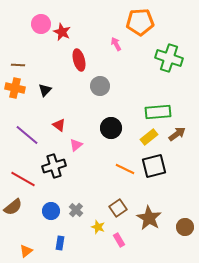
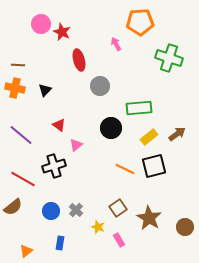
green rectangle: moved 19 px left, 4 px up
purple line: moved 6 px left
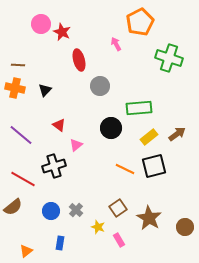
orange pentagon: rotated 24 degrees counterclockwise
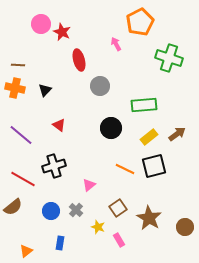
green rectangle: moved 5 px right, 3 px up
pink triangle: moved 13 px right, 40 px down
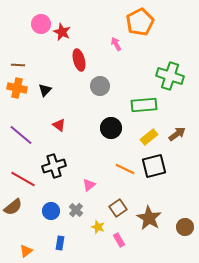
green cross: moved 1 px right, 18 px down
orange cross: moved 2 px right
